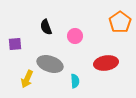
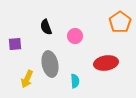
gray ellipse: rotated 60 degrees clockwise
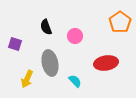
purple square: rotated 24 degrees clockwise
gray ellipse: moved 1 px up
cyan semicircle: rotated 40 degrees counterclockwise
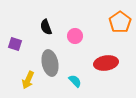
yellow arrow: moved 1 px right, 1 px down
